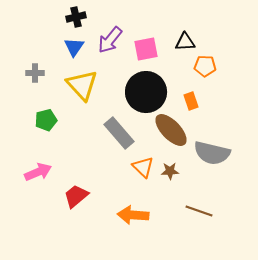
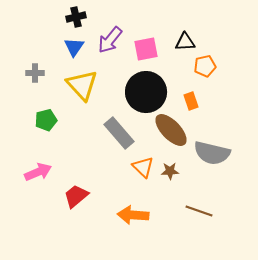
orange pentagon: rotated 15 degrees counterclockwise
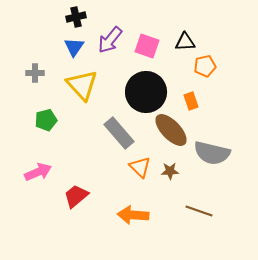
pink square: moved 1 px right, 3 px up; rotated 30 degrees clockwise
orange triangle: moved 3 px left
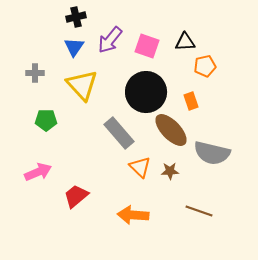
green pentagon: rotated 15 degrees clockwise
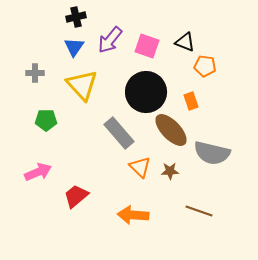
black triangle: rotated 25 degrees clockwise
orange pentagon: rotated 20 degrees clockwise
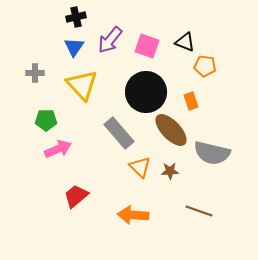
pink arrow: moved 20 px right, 23 px up
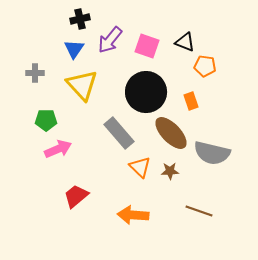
black cross: moved 4 px right, 2 px down
blue triangle: moved 2 px down
brown ellipse: moved 3 px down
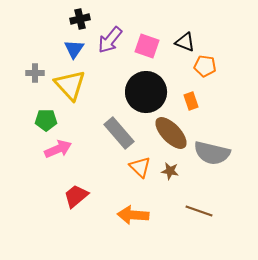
yellow triangle: moved 12 px left
brown star: rotated 12 degrees clockwise
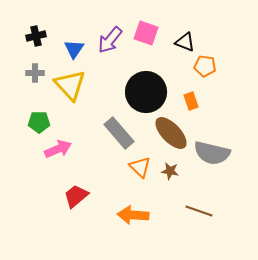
black cross: moved 44 px left, 17 px down
pink square: moved 1 px left, 13 px up
green pentagon: moved 7 px left, 2 px down
